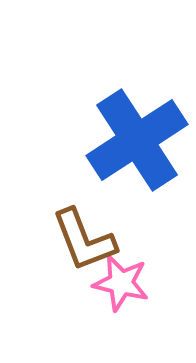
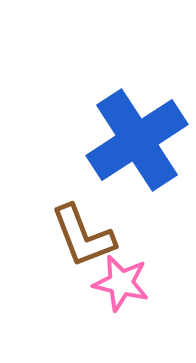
brown L-shape: moved 1 px left, 4 px up
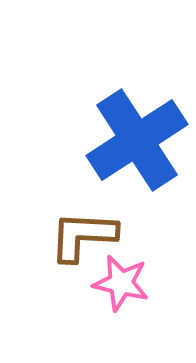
brown L-shape: rotated 114 degrees clockwise
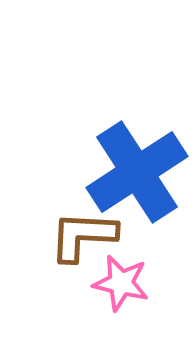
blue cross: moved 32 px down
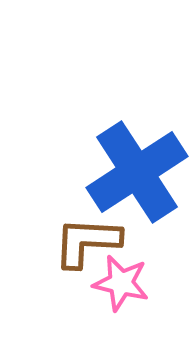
brown L-shape: moved 4 px right, 6 px down
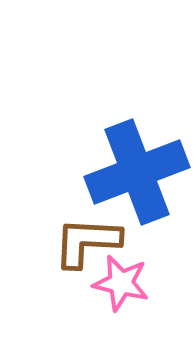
blue cross: rotated 12 degrees clockwise
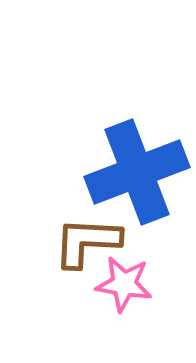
pink star: moved 3 px right, 1 px down; rotated 4 degrees counterclockwise
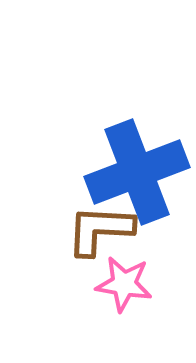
brown L-shape: moved 13 px right, 12 px up
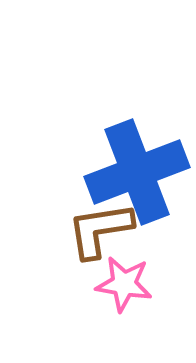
brown L-shape: rotated 12 degrees counterclockwise
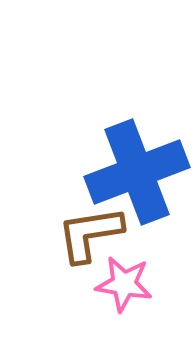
brown L-shape: moved 10 px left, 4 px down
